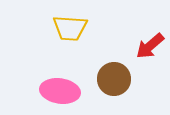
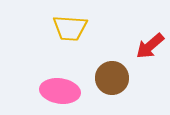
brown circle: moved 2 px left, 1 px up
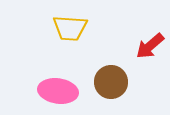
brown circle: moved 1 px left, 4 px down
pink ellipse: moved 2 px left
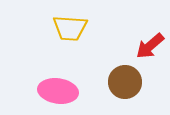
brown circle: moved 14 px right
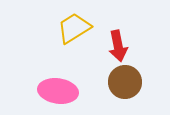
yellow trapezoid: moved 4 px right; rotated 144 degrees clockwise
red arrow: moved 32 px left; rotated 60 degrees counterclockwise
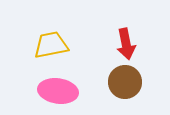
yellow trapezoid: moved 23 px left, 17 px down; rotated 21 degrees clockwise
red arrow: moved 8 px right, 2 px up
